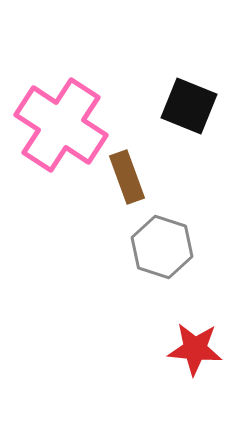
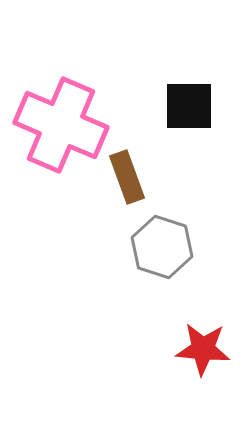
black square: rotated 22 degrees counterclockwise
pink cross: rotated 10 degrees counterclockwise
red star: moved 8 px right
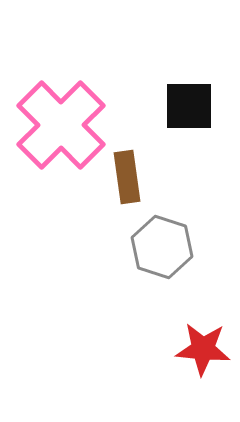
pink cross: rotated 22 degrees clockwise
brown rectangle: rotated 12 degrees clockwise
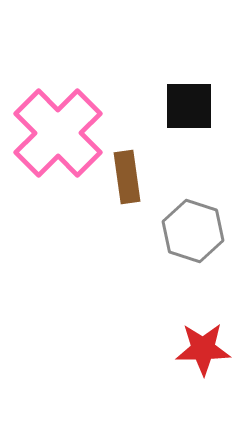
pink cross: moved 3 px left, 8 px down
gray hexagon: moved 31 px right, 16 px up
red star: rotated 6 degrees counterclockwise
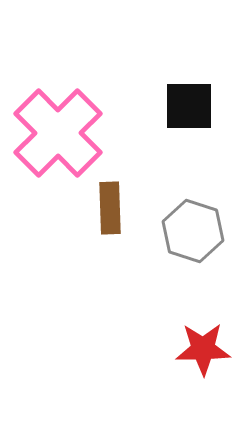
brown rectangle: moved 17 px left, 31 px down; rotated 6 degrees clockwise
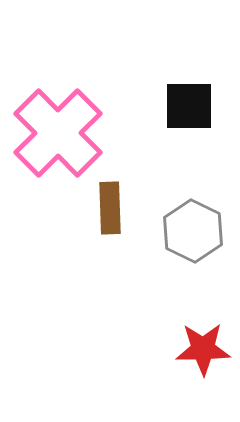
gray hexagon: rotated 8 degrees clockwise
